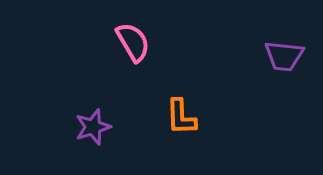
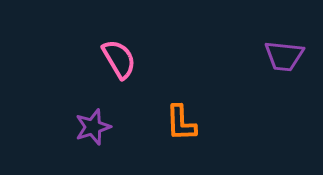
pink semicircle: moved 14 px left, 17 px down
orange L-shape: moved 6 px down
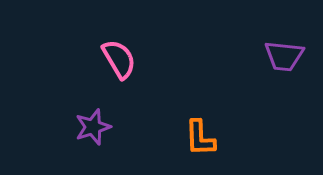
orange L-shape: moved 19 px right, 15 px down
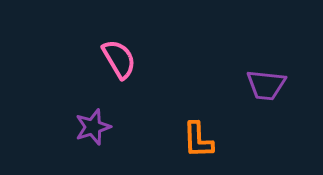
purple trapezoid: moved 18 px left, 29 px down
orange L-shape: moved 2 px left, 2 px down
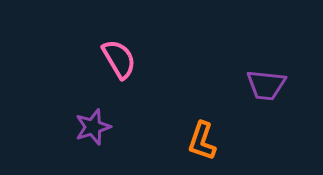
orange L-shape: moved 4 px right, 1 px down; rotated 21 degrees clockwise
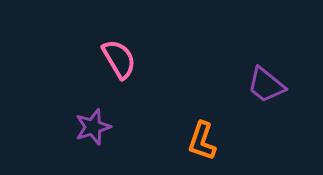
purple trapezoid: rotated 33 degrees clockwise
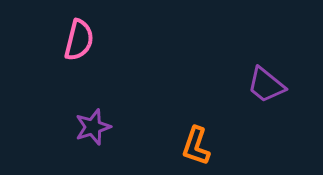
pink semicircle: moved 40 px left, 19 px up; rotated 45 degrees clockwise
orange L-shape: moved 6 px left, 5 px down
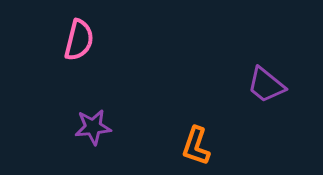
purple star: rotated 12 degrees clockwise
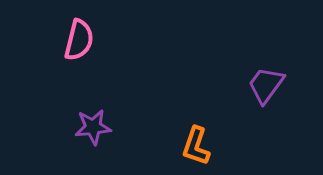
purple trapezoid: rotated 87 degrees clockwise
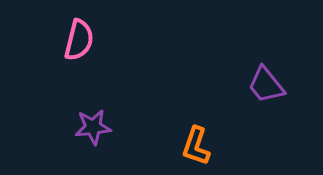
purple trapezoid: rotated 75 degrees counterclockwise
